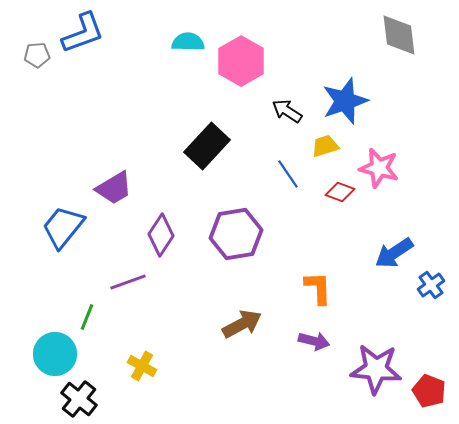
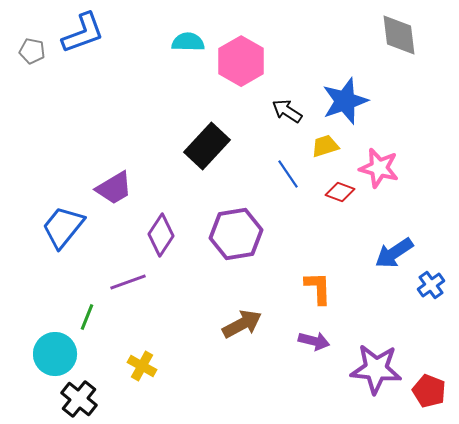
gray pentagon: moved 5 px left, 4 px up; rotated 15 degrees clockwise
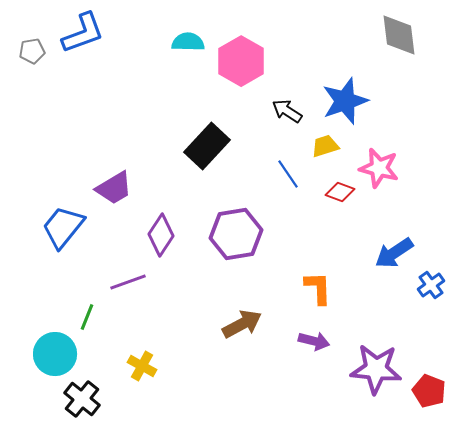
gray pentagon: rotated 20 degrees counterclockwise
black cross: moved 3 px right
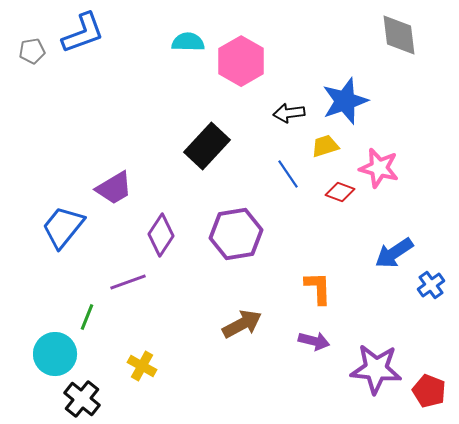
black arrow: moved 2 px right, 2 px down; rotated 40 degrees counterclockwise
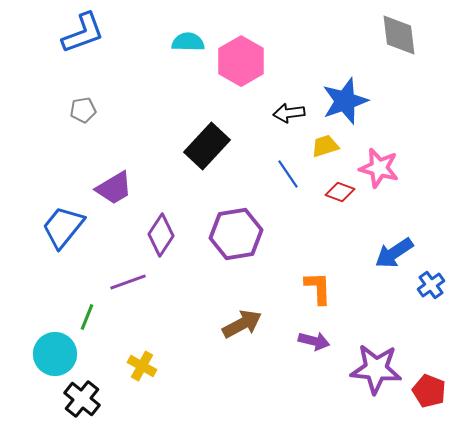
gray pentagon: moved 51 px right, 59 px down
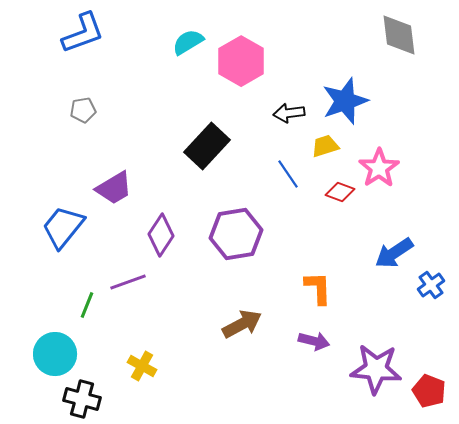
cyan semicircle: rotated 32 degrees counterclockwise
pink star: rotated 24 degrees clockwise
green line: moved 12 px up
black cross: rotated 24 degrees counterclockwise
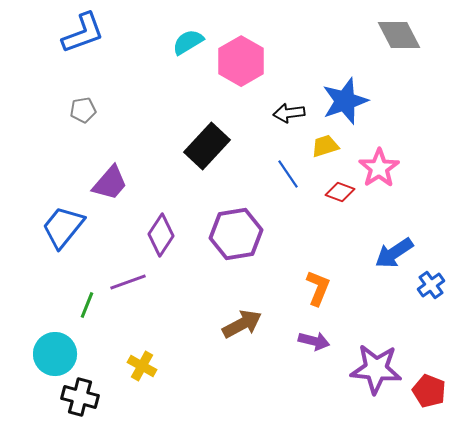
gray diamond: rotated 21 degrees counterclockwise
purple trapezoid: moved 4 px left, 5 px up; rotated 18 degrees counterclockwise
orange L-shape: rotated 24 degrees clockwise
black cross: moved 2 px left, 2 px up
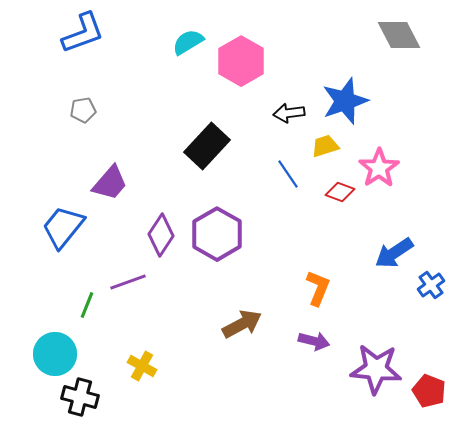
purple hexagon: moved 19 px left; rotated 21 degrees counterclockwise
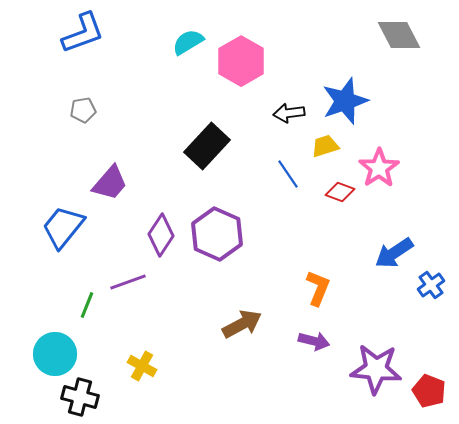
purple hexagon: rotated 6 degrees counterclockwise
